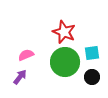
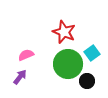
cyan square: rotated 28 degrees counterclockwise
green circle: moved 3 px right, 2 px down
black circle: moved 5 px left, 4 px down
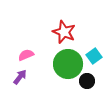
cyan square: moved 2 px right, 3 px down
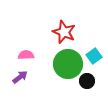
pink semicircle: rotated 21 degrees clockwise
purple arrow: rotated 14 degrees clockwise
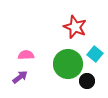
red star: moved 11 px right, 5 px up
cyan square: moved 1 px right, 2 px up; rotated 14 degrees counterclockwise
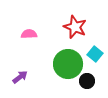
pink semicircle: moved 3 px right, 21 px up
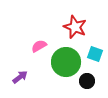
pink semicircle: moved 10 px right, 12 px down; rotated 28 degrees counterclockwise
cyan square: rotated 21 degrees counterclockwise
green circle: moved 2 px left, 2 px up
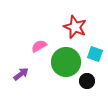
purple arrow: moved 1 px right, 3 px up
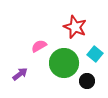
cyan square: rotated 21 degrees clockwise
green circle: moved 2 px left, 1 px down
purple arrow: moved 1 px left
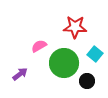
red star: rotated 20 degrees counterclockwise
